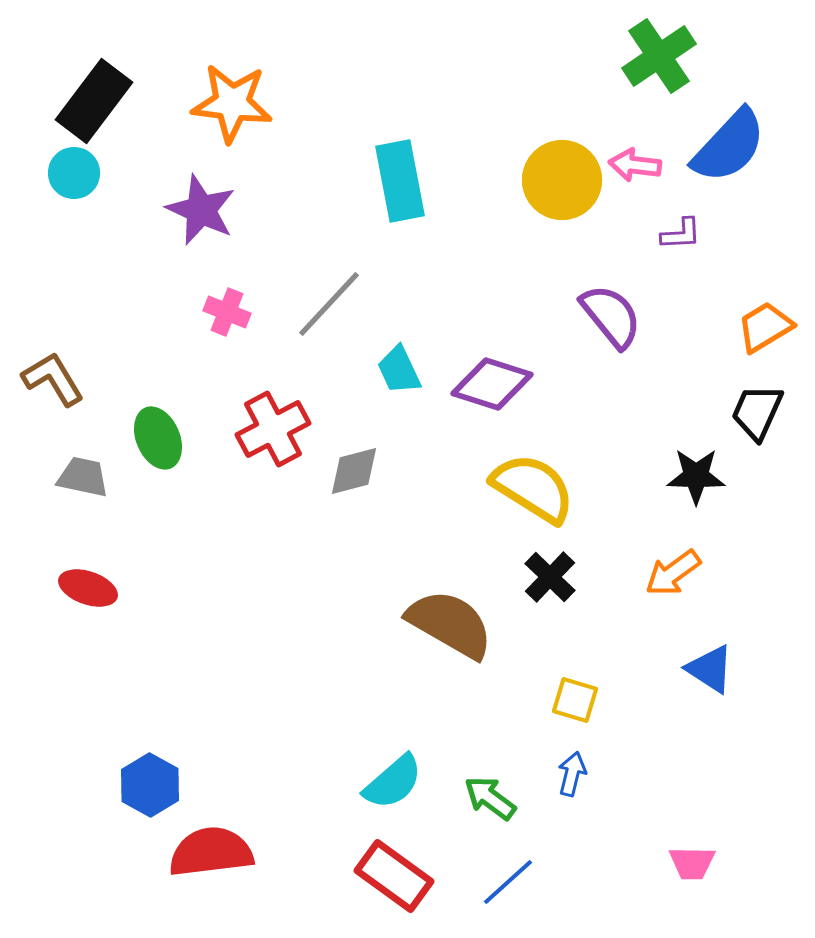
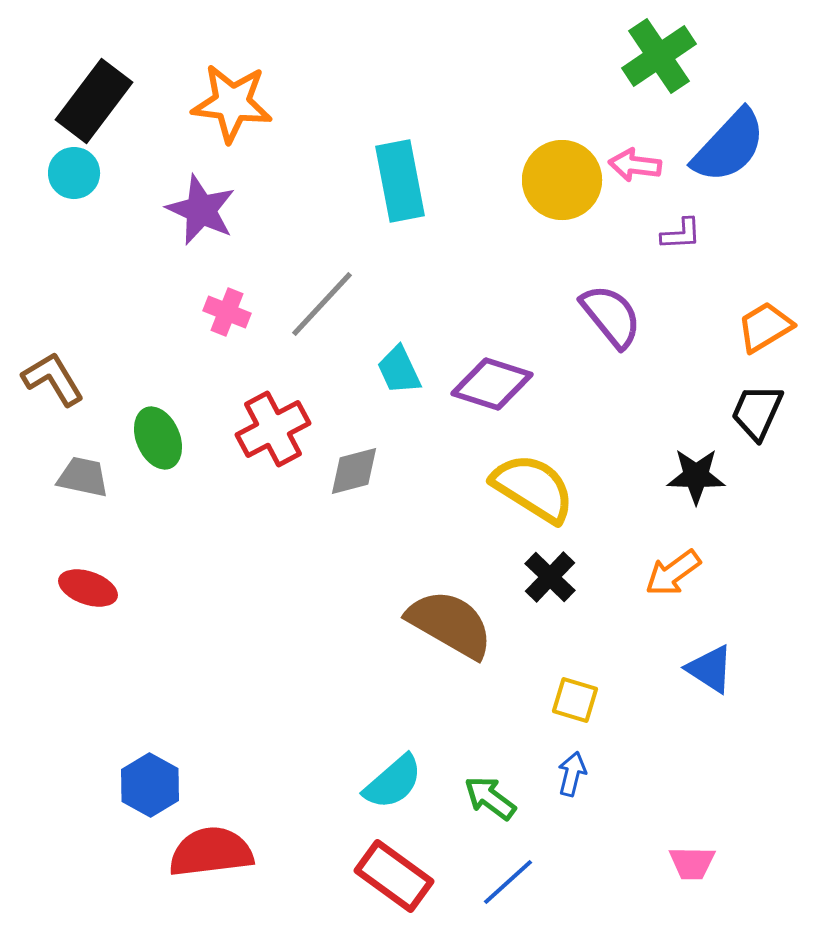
gray line: moved 7 px left
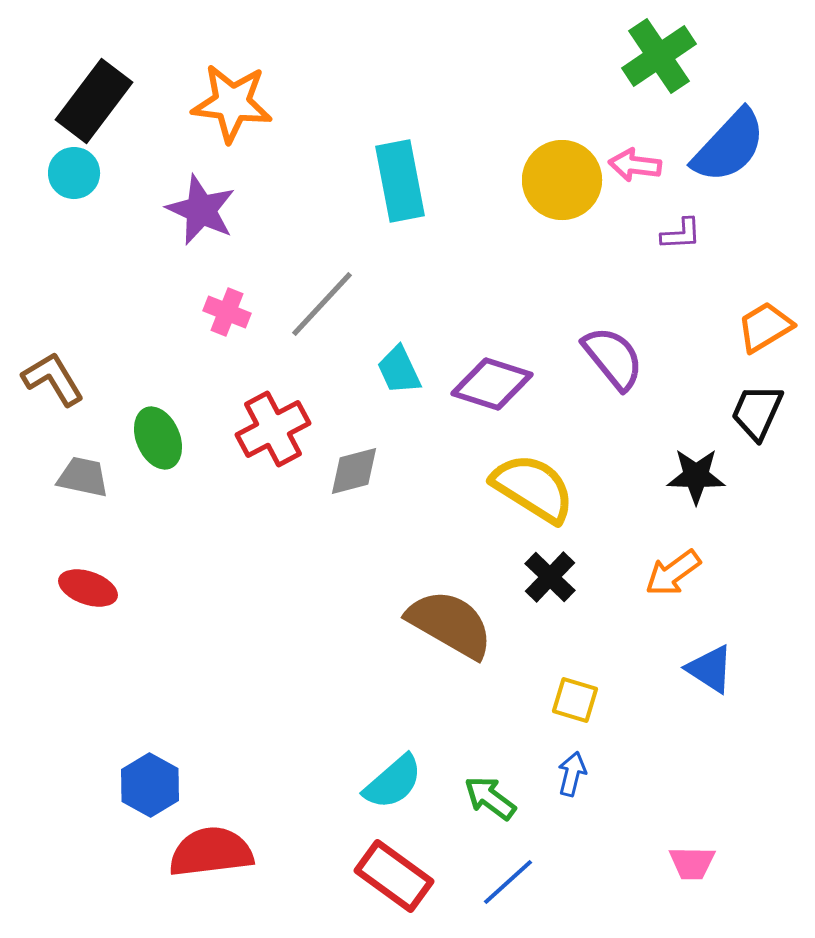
purple semicircle: moved 2 px right, 42 px down
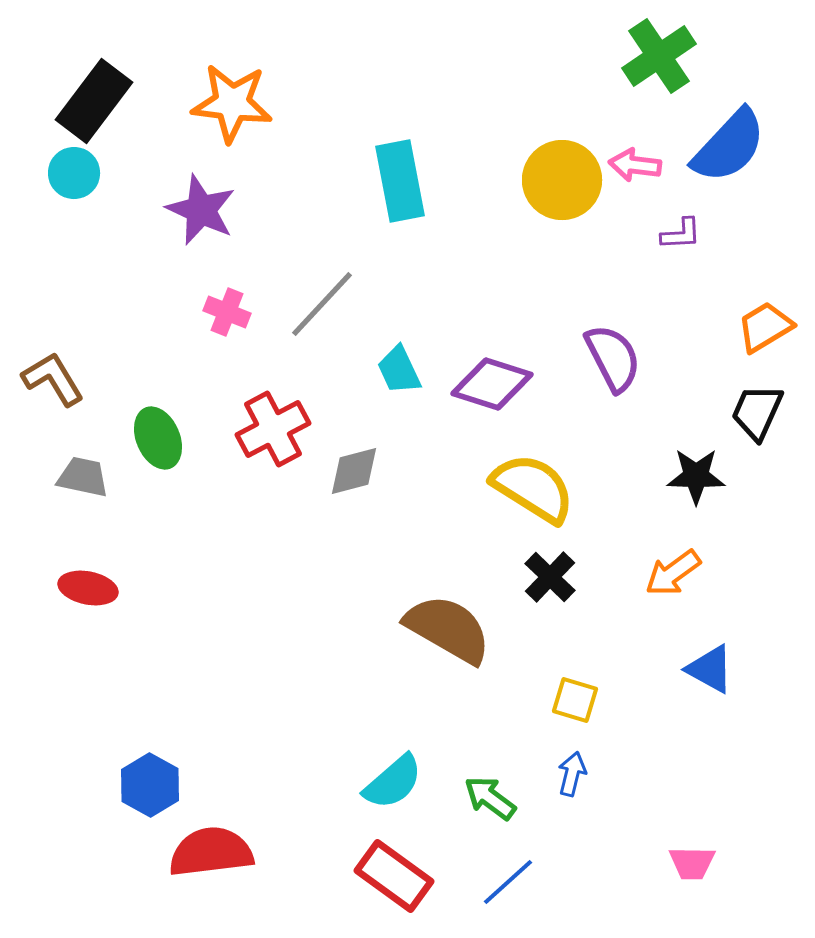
purple semicircle: rotated 12 degrees clockwise
red ellipse: rotated 8 degrees counterclockwise
brown semicircle: moved 2 px left, 5 px down
blue triangle: rotated 4 degrees counterclockwise
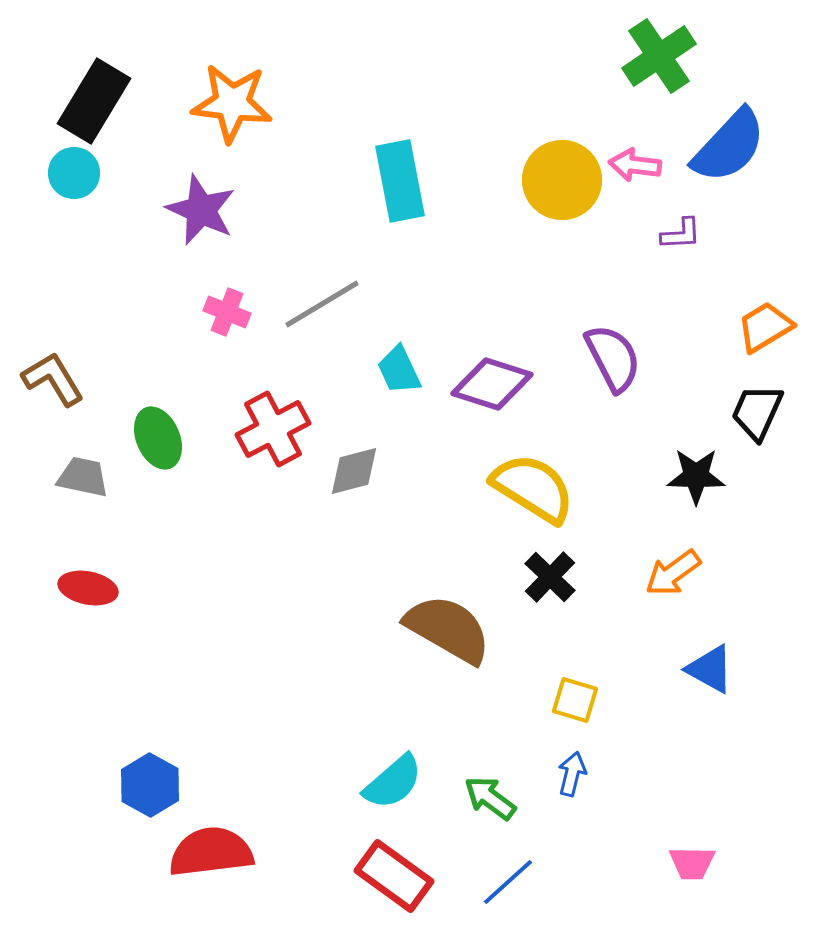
black rectangle: rotated 6 degrees counterclockwise
gray line: rotated 16 degrees clockwise
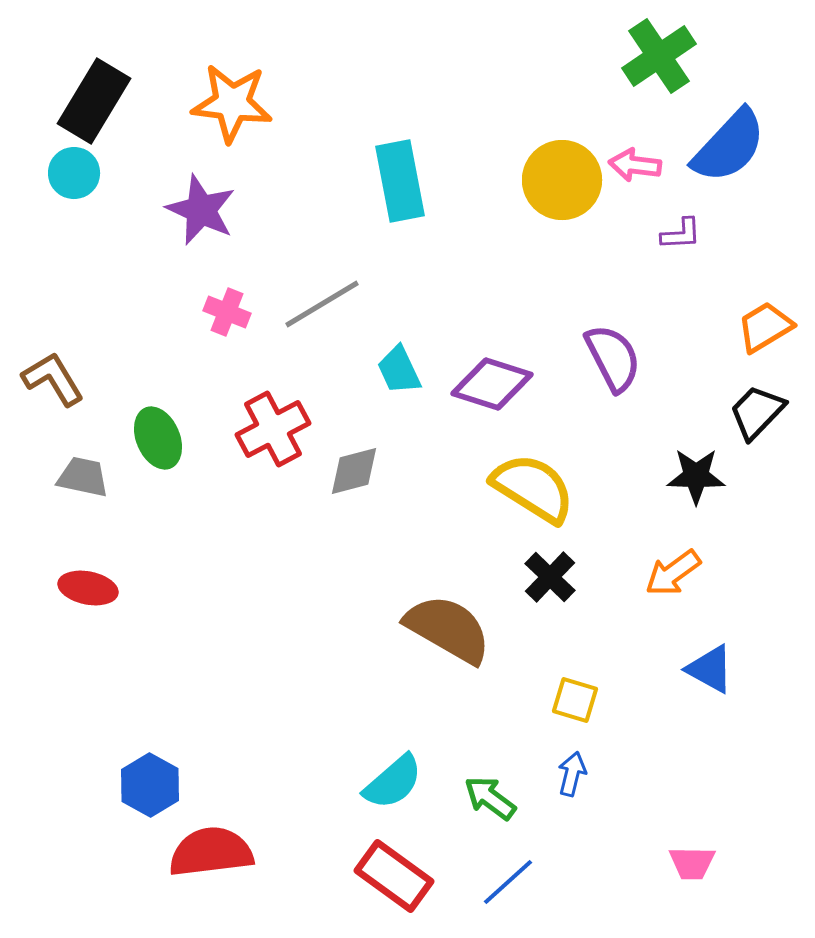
black trapezoid: rotated 20 degrees clockwise
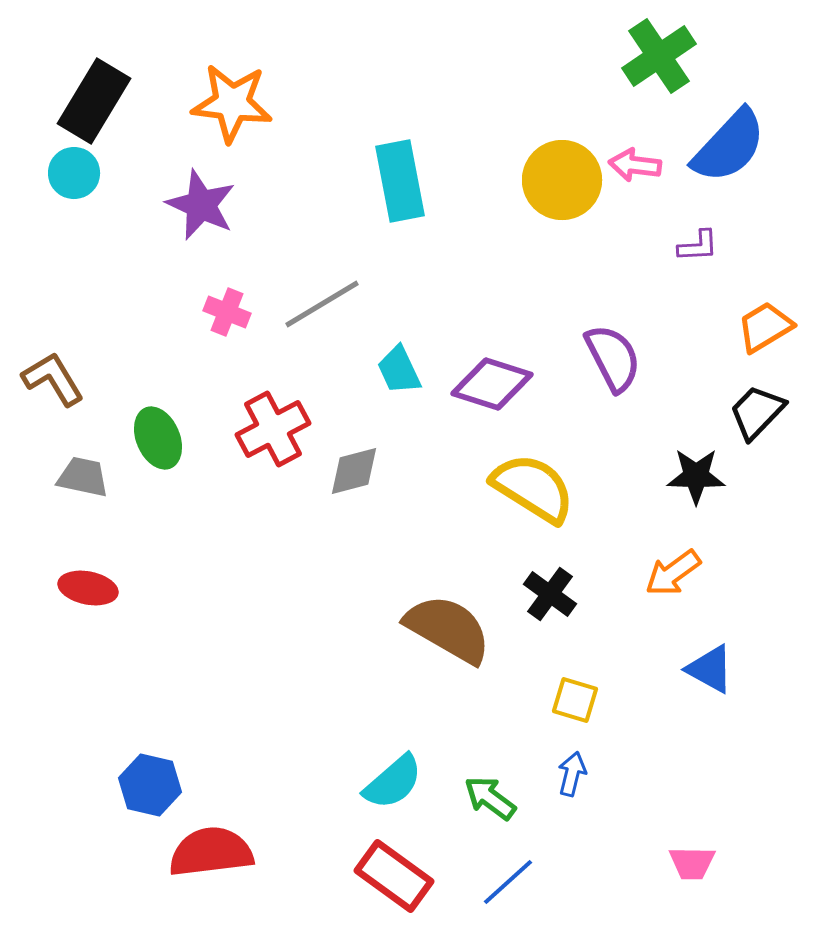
purple star: moved 5 px up
purple L-shape: moved 17 px right, 12 px down
black cross: moved 17 px down; rotated 8 degrees counterclockwise
blue hexagon: rotated 16 degrees counterclockwise
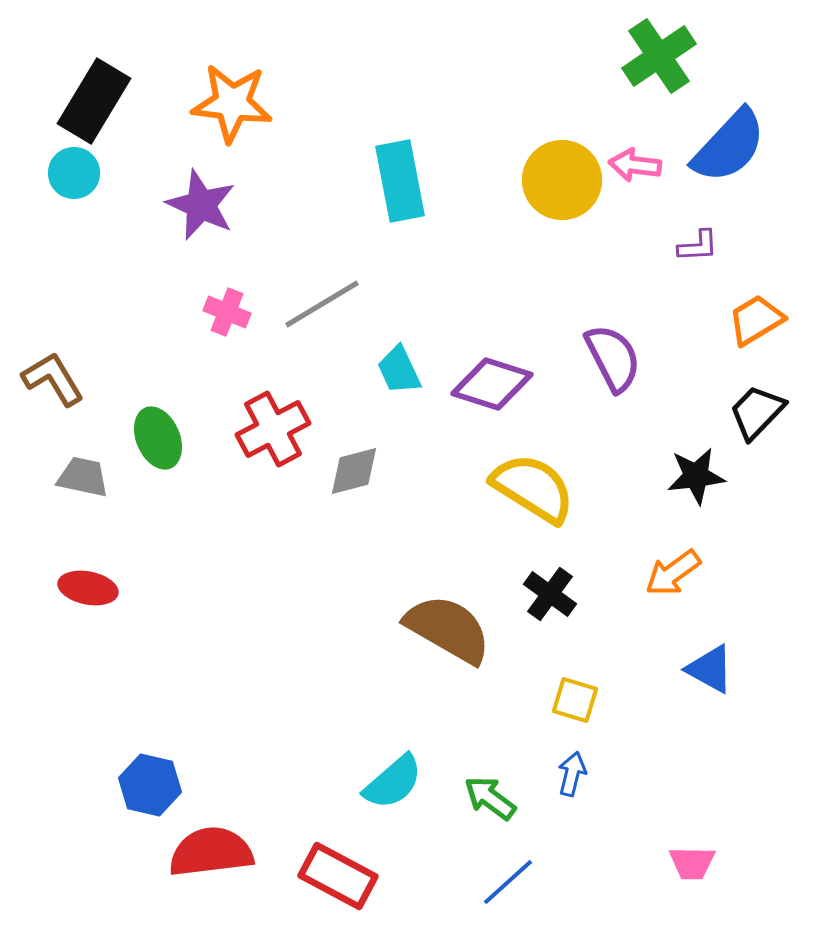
orange trapezoid: moved 9 px left, 7 px up
black star: rotated 8 degrees counterclockwise
red rectangle: moved 56 px left; rotated 8 degrees counterclockwise
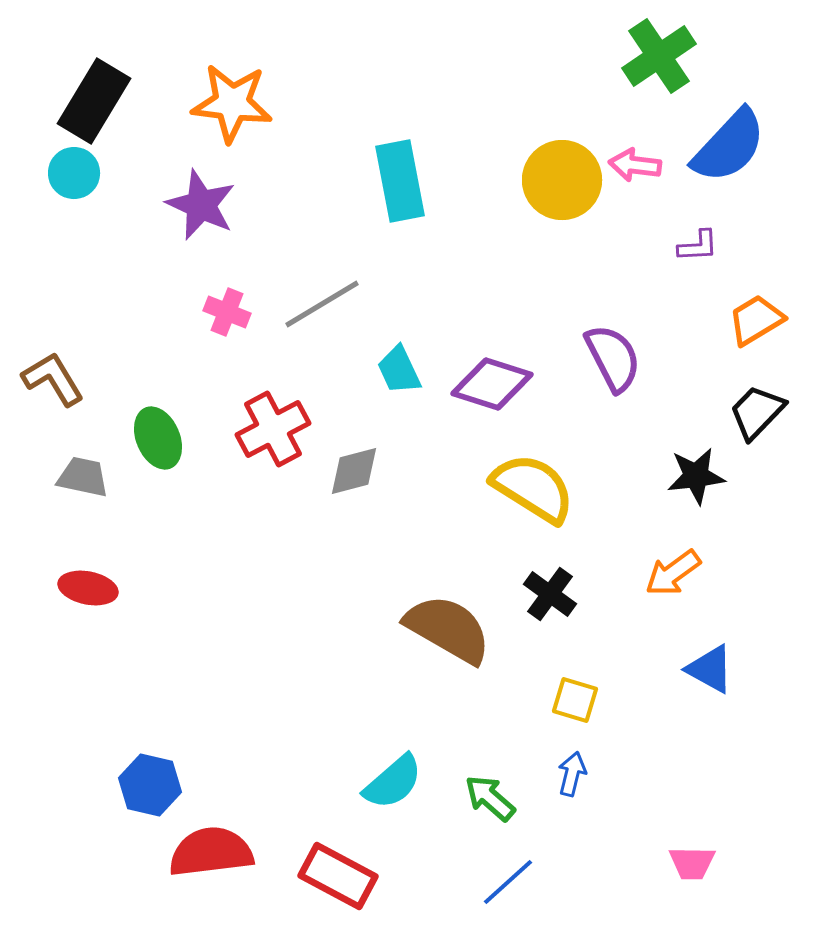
green arrow: rotated 4 degrees clockwise
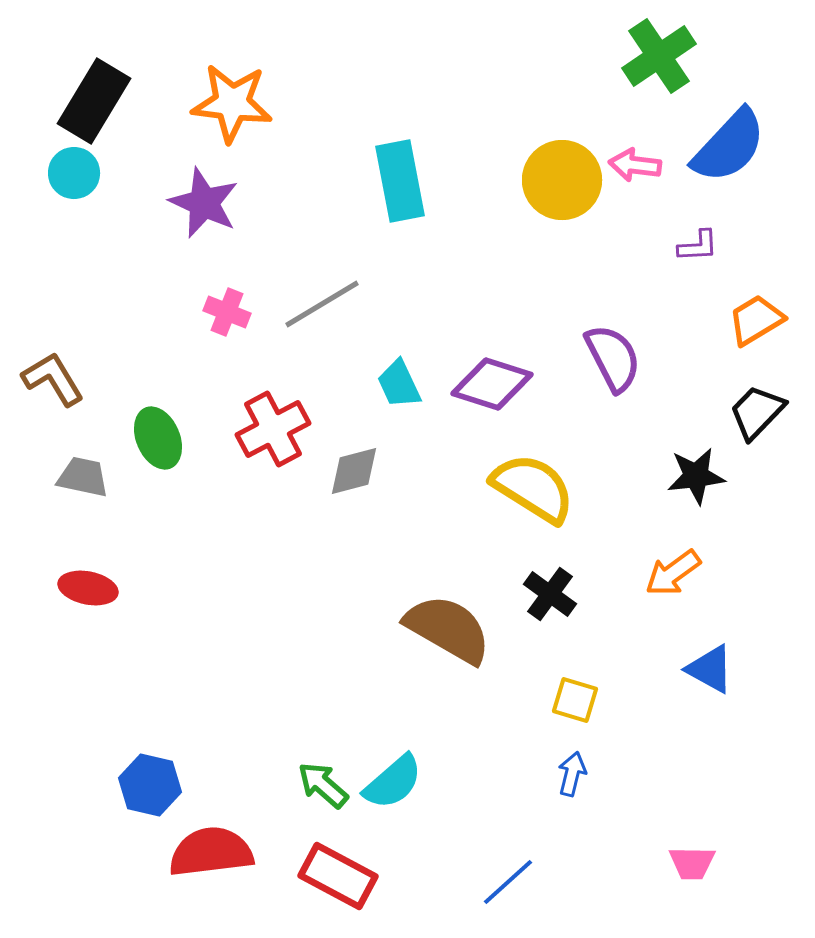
purple star: moved 3 px right, 2 px up
cyan trapezoid: moved 14 px down
green arrow: moved 167 px left, 13 px up
